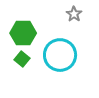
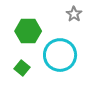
green hexagon: moved 5 px right, 2 px up
green square: moved 9 px down
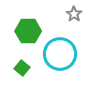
cyan circle: moved 1 px up
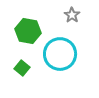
gray star: moved 2 px left, 1 px down
green hexagon: rotated 10 degrees clockwise
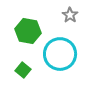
gray star: moved 2 px left
green square: moved 1 px right, 2 px down
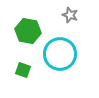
gray star: rotated 14 degrees counterclockwise
green square: rotated 21 degrees counterclockwise
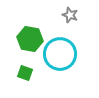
green hexagon: moved 2 px right, 8 px down
green square: moved 2 px right, 3 px down
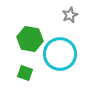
gray star: rotated 28 degrees clockwise
